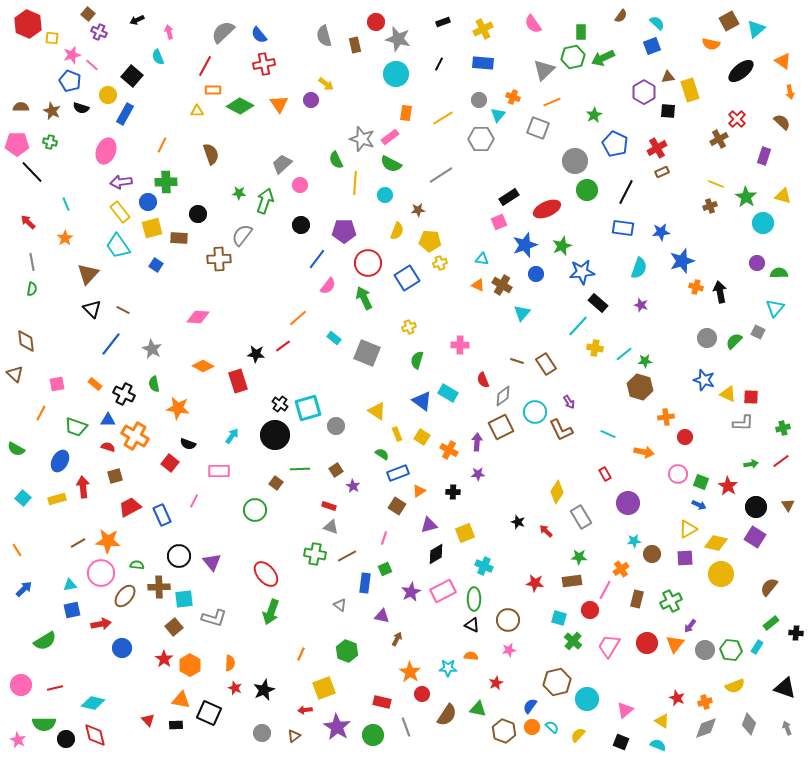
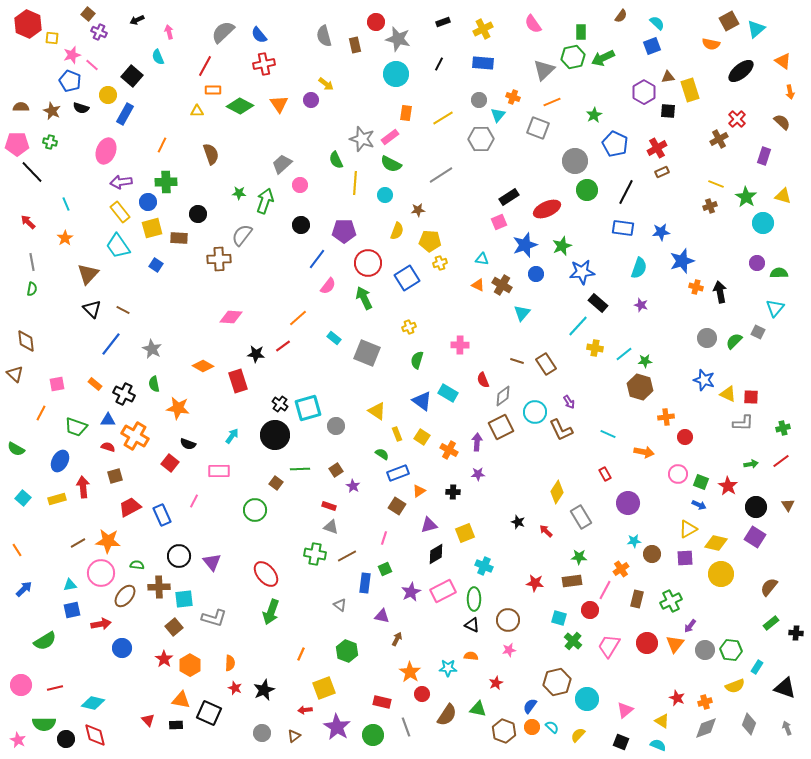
pink diamond at (198, 317): moved 33 px right
cyan rectangle at (757, 647): moved 20 px down
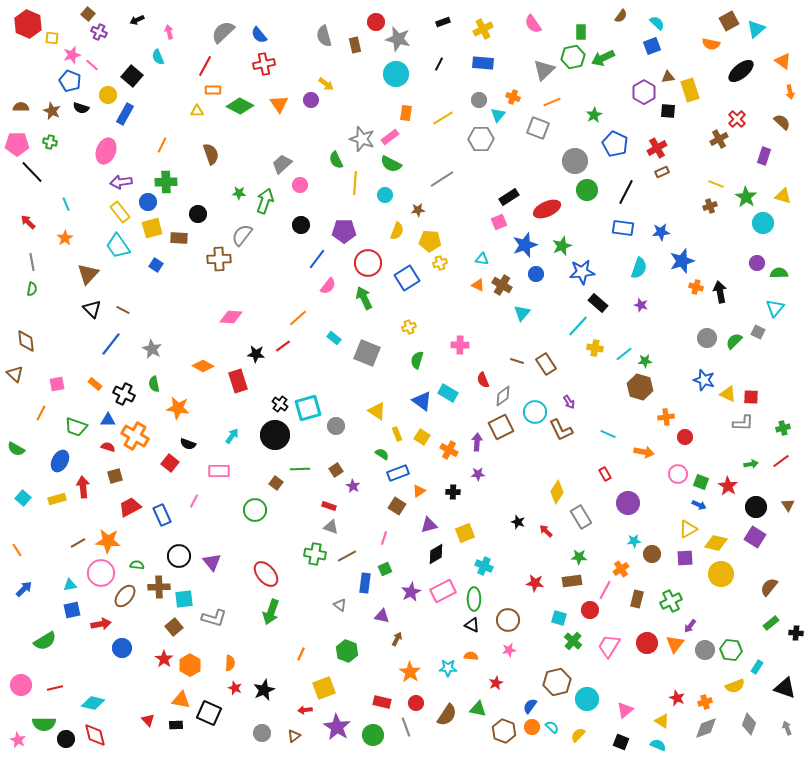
gray line at (441, 175): moved 1 px right, 4 px down
red circle at (422, 694): moved 6 px left, 9 px down
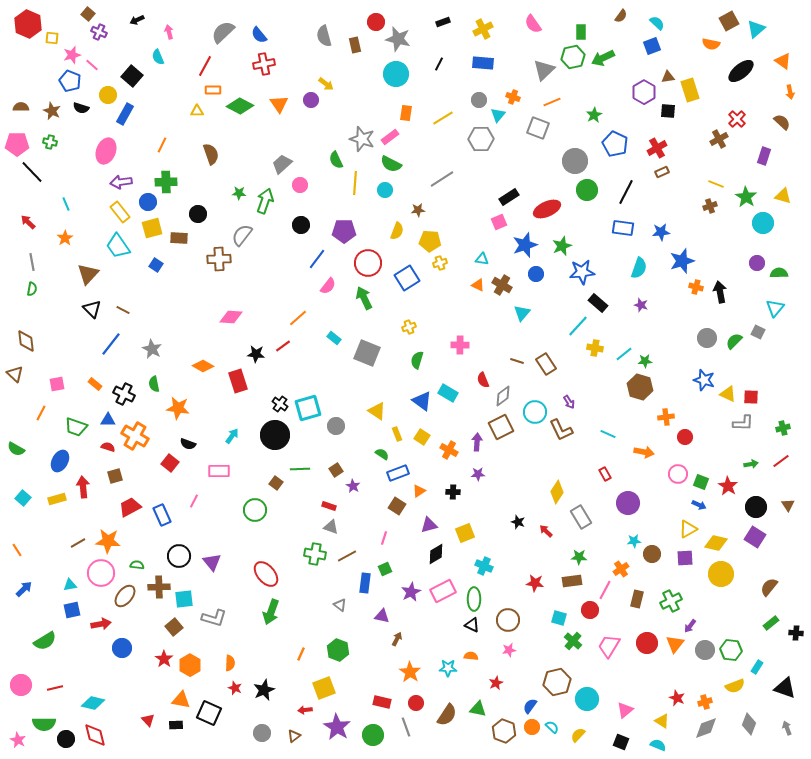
cyan circle at (385, 195): moved 5 px up
green hexagon at (347, 651): moved 9 px left, 1 px up
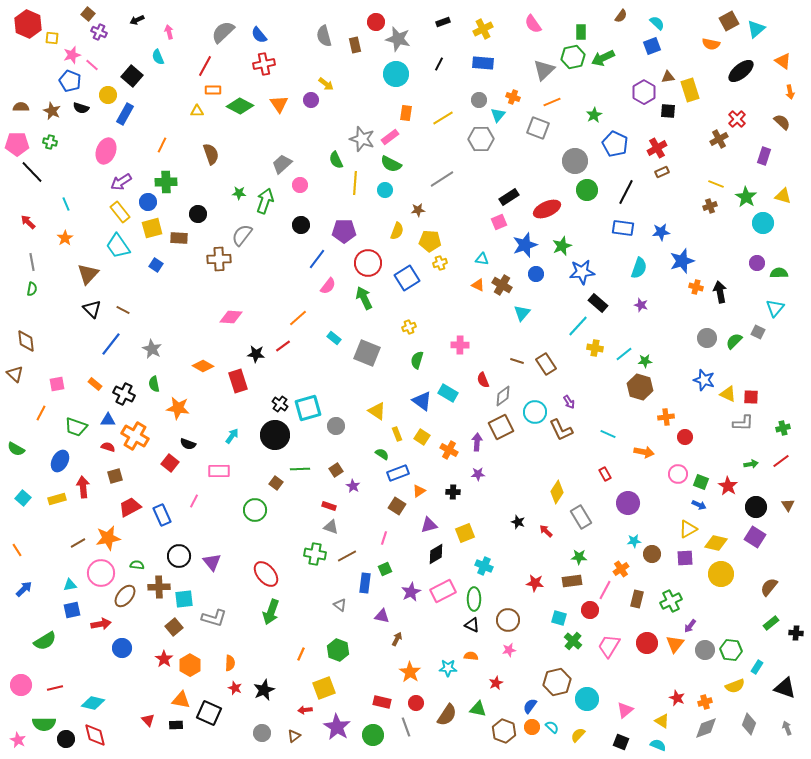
purple arrow at (121, 182): rotated 25 degrees counterclockwise
orange star at (108, 541): moved 3 px up; rotated 15 degrees counterclockwise
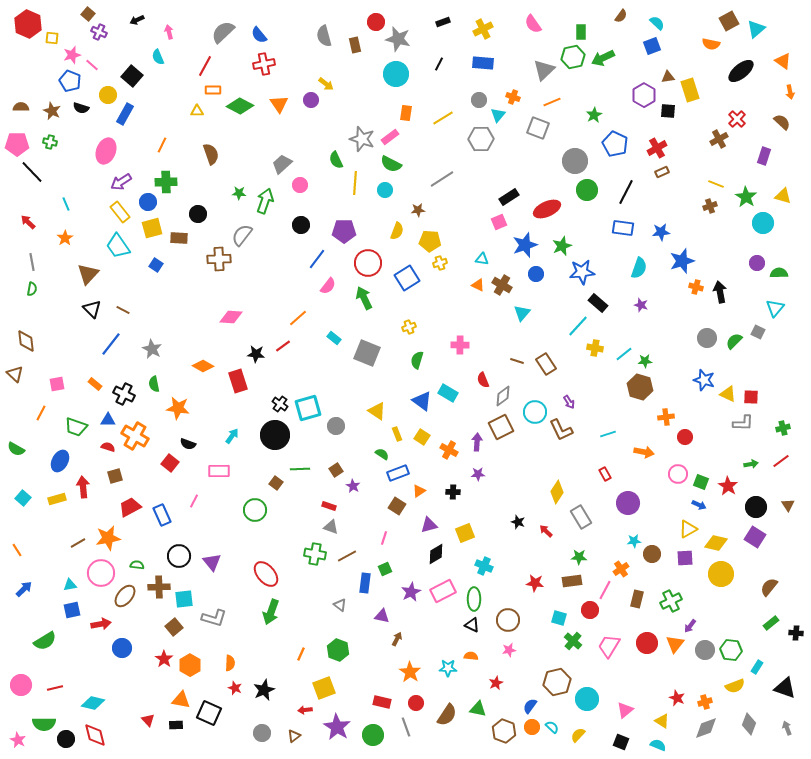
purple hexagon at (644, 92): moved 3 px down
cyan line at (608, 434): rotated 42 degrees counterclockwise
